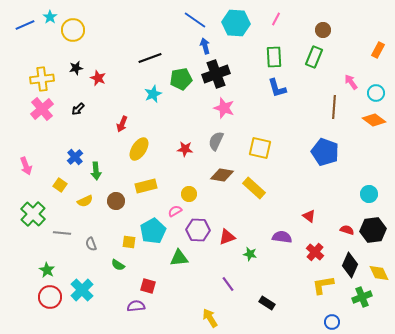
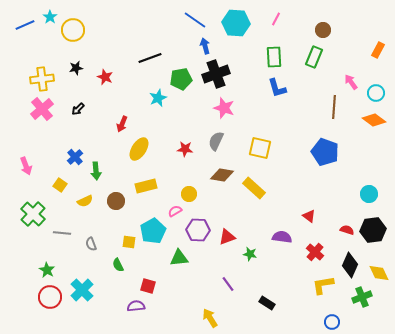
red star at (98, 78): moved 7 px right, 1 px up
cyan star at (153, 94): moved 5 px right, 4 px down
green semicircle at (118, 265): rotated 32 degrees clockwise
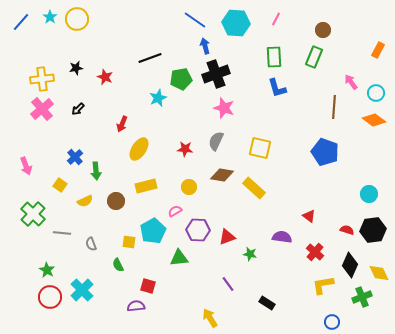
blue line at (25, 25): moved 4 px left, 3 px up; rotated 24 degrees counterclockwise
yellow circle at (73, 30): moved 4 px right, 11 px up
yellow circle at (189, 194): moved 7 px up
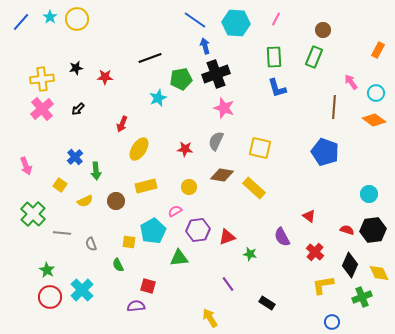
red star at (105, 77): rotated 21 degrees counterclockwise
purple hexagon at (198, 230): rotated 10 degrees counterclockwise
purple semicircle at (282, 237): rotated 126 degrees counterclockwise
